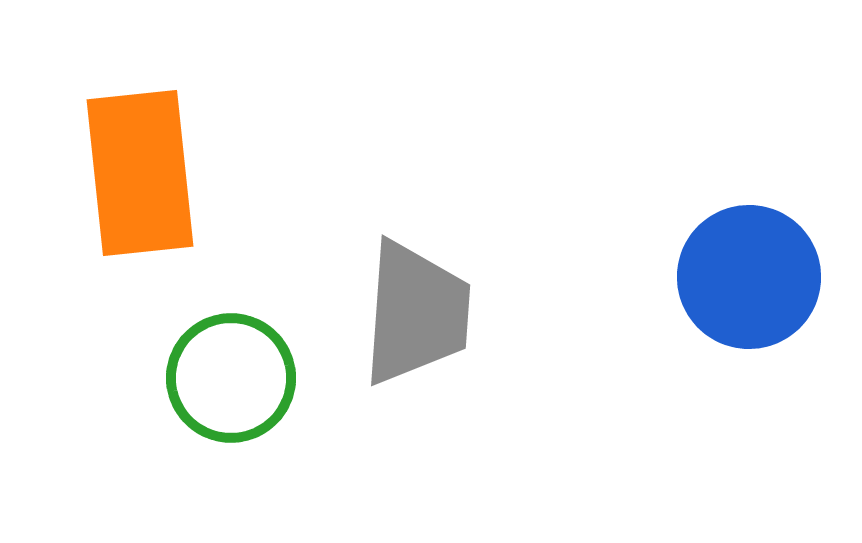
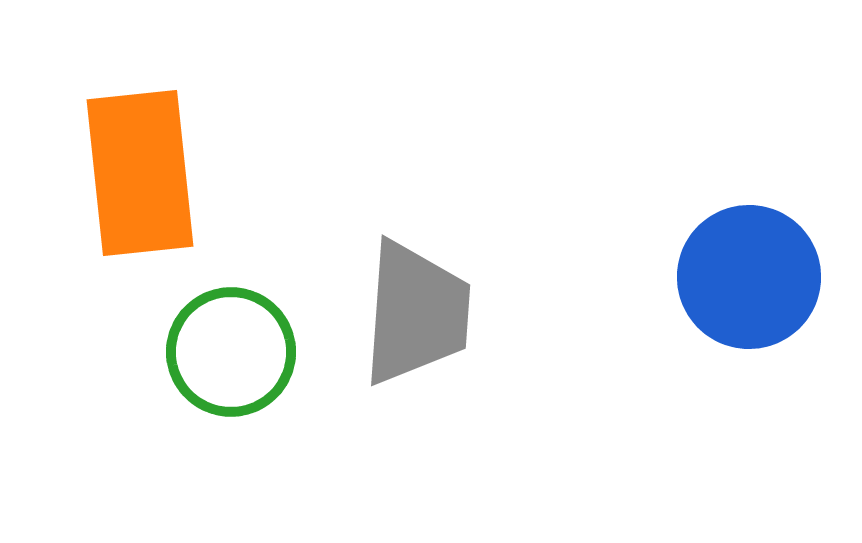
green circle: moved 26 px up
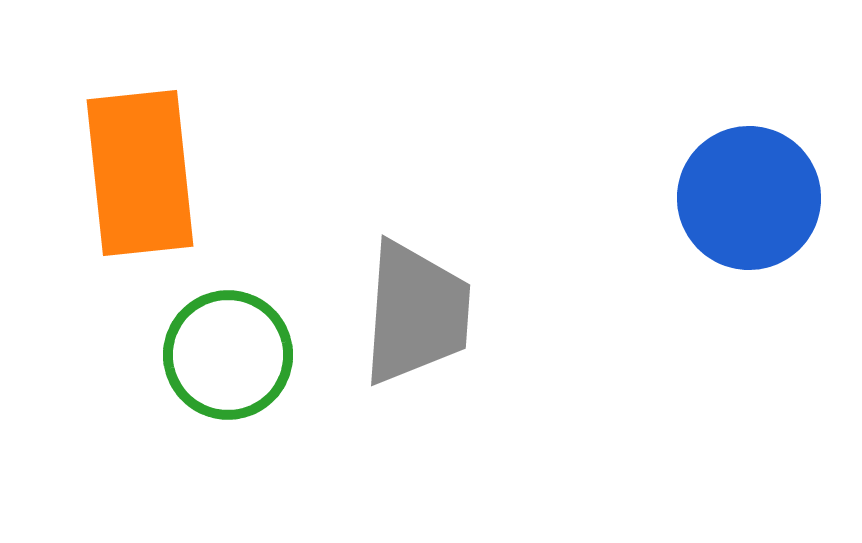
blue circle: moved 79 px up
green circle: moved 3 px left, 3 px down
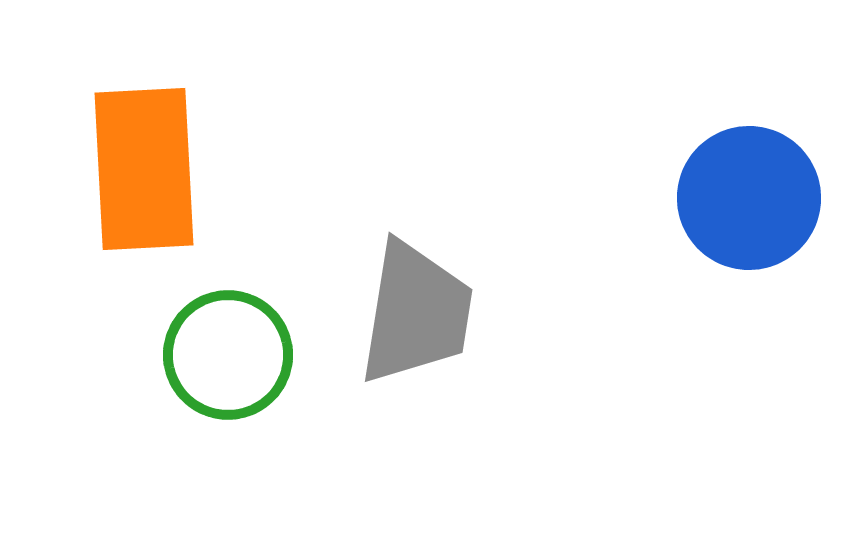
orange rectangle: moved 4 px right, 4 px up; rotated 3 degrees clockwise
gray trapezoid: rotated 5 degrees clockwise
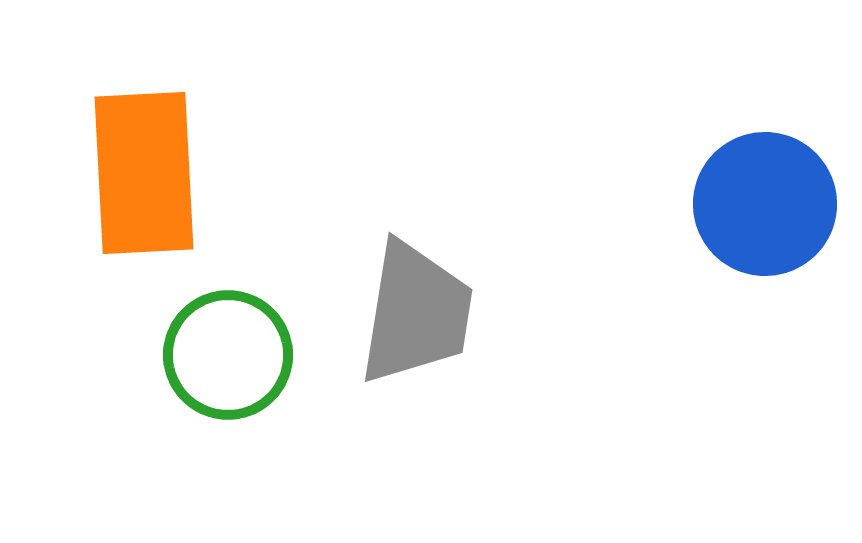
orange rectangle: moved 4 px down
blue circle: moved 16 px right, 6 px down
